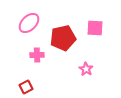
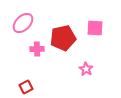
pink ellipse: moved 6 px left
pink cross: moved 6 px up
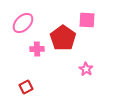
pink square: moved 8 px left, 8 px up
red pentagon: rotated 25 degrees counterclockwise
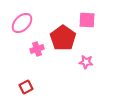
pink ellipse: moved 1 px left
pink cross: rotated 16 degrees counterclockwise
pink star: moved 7 px up; rotated 24 degrees counterclockwise
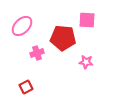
pink ellipse: moved 3 px down
red pentagon: rotated 30 degrees counterclockwise
pink cross: moved 4 px down
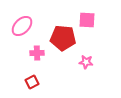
pink cross: rotated 16 degrees clockwise
red square: moved 6 px right, 5 px up
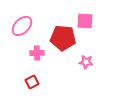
pink square: moved 2 px left, 1 px down
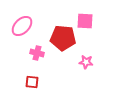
pink cross: rotated 16 degrees clockwise
red square: rotated 32 degrees clockwise
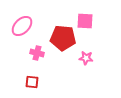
pink star: moved 4 px up
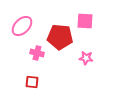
red pentagon: moved 3 px left, 1 px up
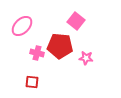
pink square: moved 9 px left; rotated 36 degrees clockwise
red pentagon: moved 9 px down
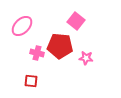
red square: moved 1 px left, 1 px up
